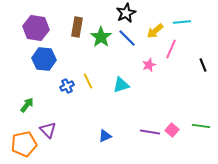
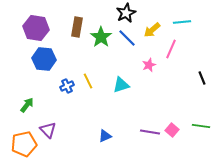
yellow arrow: moved 3 px left, 1 px up
black line: moved 1 px left, 13 px down
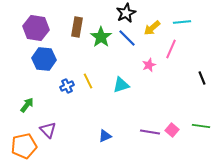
yellow arrow: moved 2 px up
orange pentagon: moved 2 px down
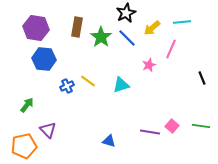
yellow line: rotated 28 degrees counterclockwise
pink square: moved 4 px up
blue triangle: moved 4 px right, 5 px down; rotated 40 degrees clockwise
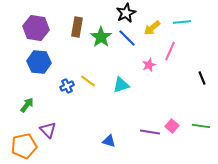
pink line: moved 1 px left, 2 px down
blue hexagon: moved 5 px left, 3 px down
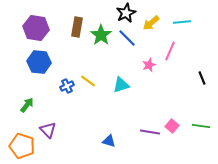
yellow arrow: moved 1 px left, 5 px up
green star: moved 2 px up
orange pentagon: moved 2 px left; rotated 30 degrees clockwise
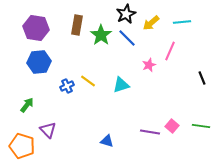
black star: moved 1 px down
brown rectangle: moved 2 px up
blue hexagon: rotated 10 degrees counterclockwise
blue triangle: moved 2 px left
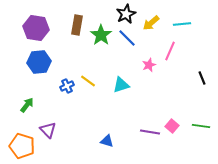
cyan line: moved 2 px down
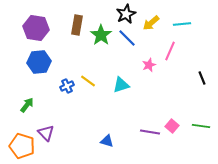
purple triangle: moved 2 px left, 3 px down
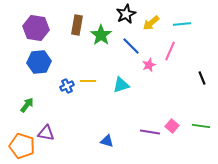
blue line: moved 4 px right, 8 px down
yellow line: rotated 35 degrees counterclockwise
purple triangle: rotated 36 degrees counterclockwise
